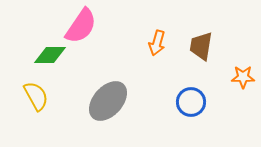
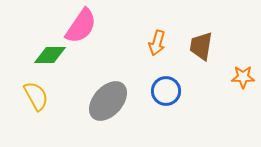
blue circle: moved 25 px left, 11 px up
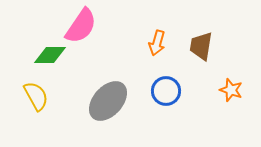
orange star: moved 12 px left, 13 px down; rotated 20 degrees clockwise
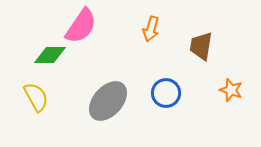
orange arrow: moved 6 px left, 14 px up
blue circle: moved 2 px down
yellow semicircle: moved 1 px down
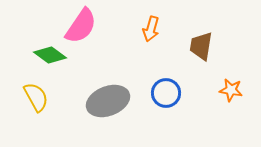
green diamond: rotated 36 degrees clockwise
orange star: rotated 10 degrees counterclockwise
gray ellipse: rotated 27 degrees clockwise
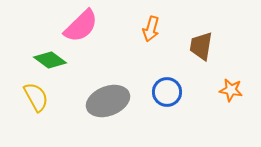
pink semicircle: rotated 12 degrees clockwise
green diamond: moved 5 px down
blue circle: moved 1 px right, 1 px up
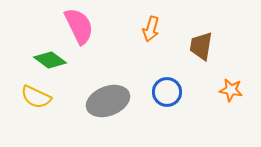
pink semicircle: moved 2 px left; rotated 72 degrees counterclockwise
yellow semicircle: rotated 144 degrees clockwise
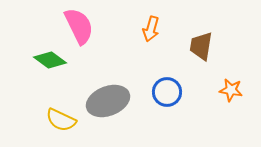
yellow semicircle: moved 25 px right, 23 px down
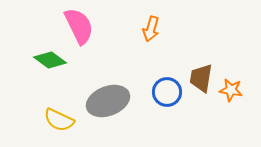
brown trapezoid: moved 32 px down
yellow semicircle: moved 2 px left
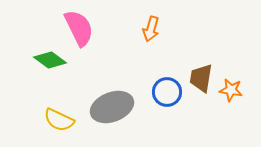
pink semicircle: moved 2 px down
gray ellipse: moved 4 px right, 6 px down
